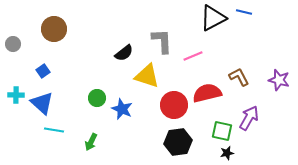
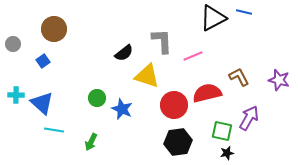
blue square: moved 10 px up
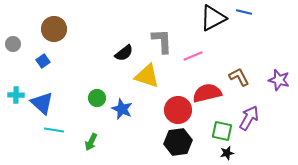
red circle: moved 4 px right, 5 px down
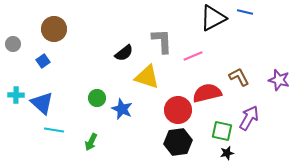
blue line: moved 1 px right
yellow triangle: moved 1 px down
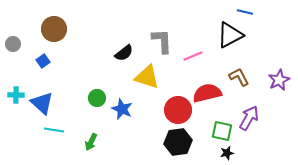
black triangle: moved 17 px right, 17 px down
purple star: rotated 30 degrees clockwise
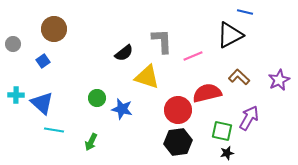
brown L-shape: rotated 20 degrees counterclockwise
blue star: rotated 10 degrees counterclockwise
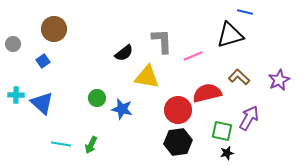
black triangle: rotated 12 degrees clockwise
yellow triangle: rotated 8 degrees counterclockwise
cyan line: moved 7 px right, 14 px down
green arrow: moved 3 px down
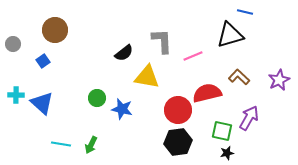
brown circle: moved 1 px right, 1 px down
